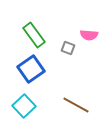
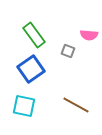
gray square: moved 3 px down
cyan square: rotated 35 degrees counterclockwise
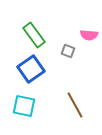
brown line: moved 1 px left; rotated 32 degrees clockwise
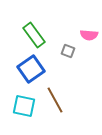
brown line: moved 20 px left, 5 px up
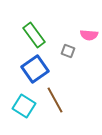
blue square: moved 4 px right
cyan square: rotated 20 degrees clockwise
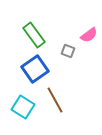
pink semicircle: rotated 42 degrees counterclockwise
cyan square: moved 1 px left, 1 px down
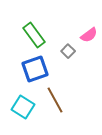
gray square: rotated 24 degrees clockwise
blue square: rotated 16 degrees clockwise
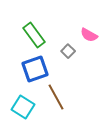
pink semicircle: rotated 66 degrees clockwise
brown line: moved 1 px right, 3 px up
